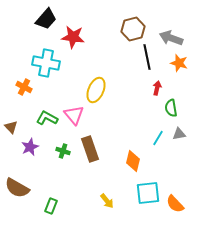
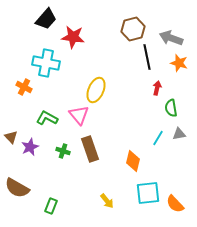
pink triangle: moved 5 px right
brown triangle: moved 10 px down
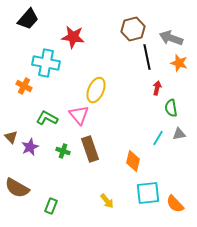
black trapezoid: moved 18 px left
orange cross: moved 1 px up
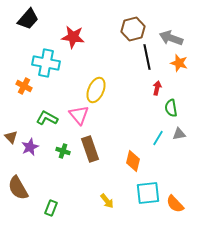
brown semicircle: moved 1 px right; rotated 30 degrees clockwise
green rectangle: moved 2 px down
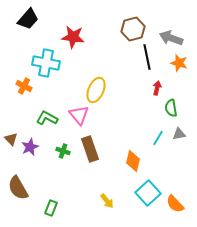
brown triangle: moved 2 px down
cyan square: rotated 35 degrees counterclockwise
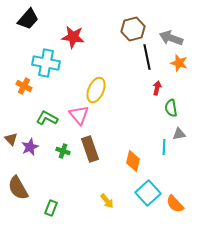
cyan line: moved 6 px right, 9 px down; rotated 28 degrees counterclockwise
